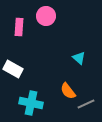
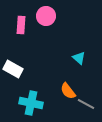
pink rectangle: moved 2 px right, 2 px up
gray line: rotated 54 degrees clockwise
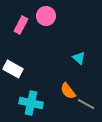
pink rectangle: rotated 24 degrees clockwise
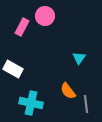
pink circle: moved 1 px left
pink rectangle: moved 1 px right, 2 px down
cyan triangle: rotated 24 degrees clockwise
gray line: rotated 54 degrees clockwise
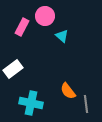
cyan triangle: moved 17 px left, 22 px up; rotated 24 degrees counterclockwise
white rectangle: rotated 66 degrees counterclockwise
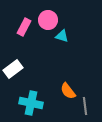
pink circle: moved 3 px right, 4 px down
pink rectangle: moved 2 px right
cyan triangle: rotated 24 degrees counterclockwise
gray line: moved 1 px left, 2 px down
